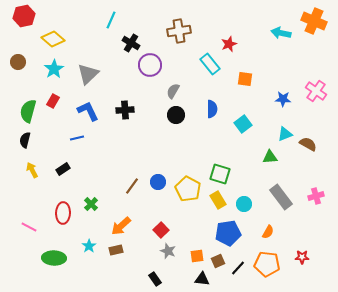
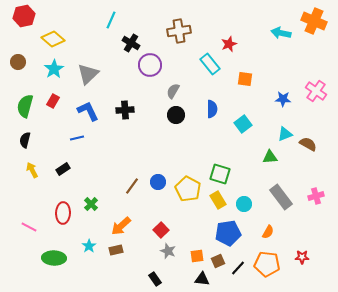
green semicircle at (28, 111): moved 3 px left, 5 px up
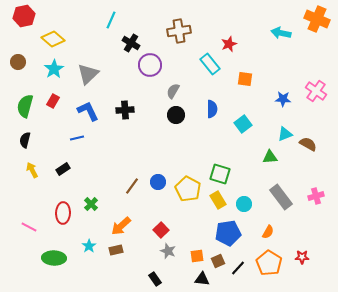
orange cross at (314, 21): moved 3 px right, 2 px up
orange pentagon at (267, 264): moved 2 px right, 1 px up; rotated 25 degrees clockwise
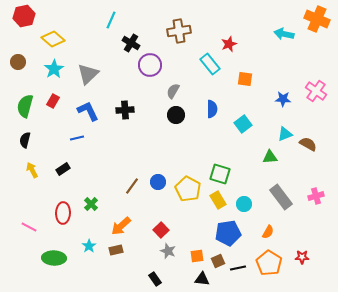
cyan arrow at (281, 33): moved 3 px right, 1 px down
black line at (238, 268): rotated 35 degrees clockwise
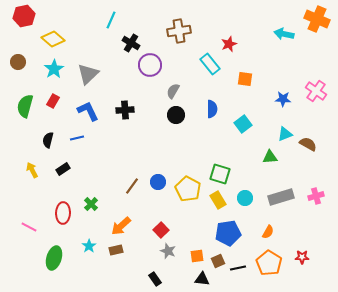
black semicircle at (25, 140): moved 23 px right
gray rectangle at (281, 197): rotated 70 degrees counterclockwise
cyan circle at (244, 204): moved 1 px right, 6 px up
green ellipse at (54, 258): rotated 75 degrees counterclockwise
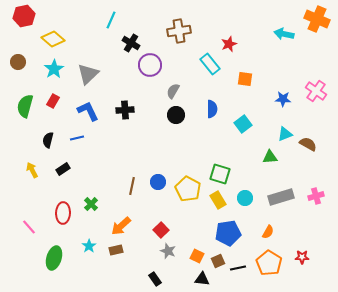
brown line at (132, 186): rotated 24 degrees counterclockwise
pink line at (29, 227): rotated 21 degrees clockwise
orange square at (197, 256): rotated 32 degrees clockwise
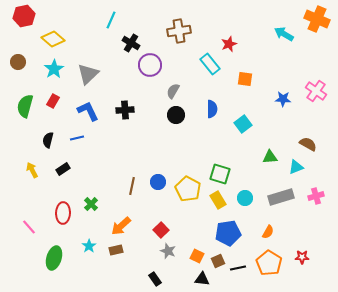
cyan arrow at (284, 34): rotated 18 degrees clockwise
cyan triangle at (285, 134): moved 11 px right, 33 px down
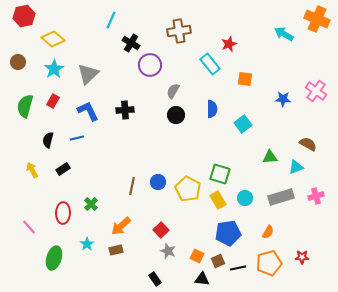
cyan star at (89, 246): moved 2 px left, 2 px up
orange pentagon at (269, 263): rotated 25 degrees clockwise
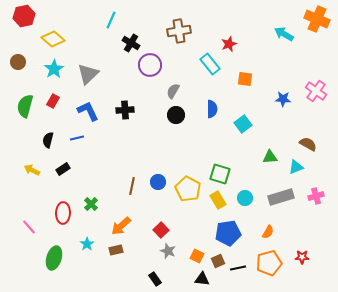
yellow arrow at (32, 170): rotated 35 degrees counterclockwise
